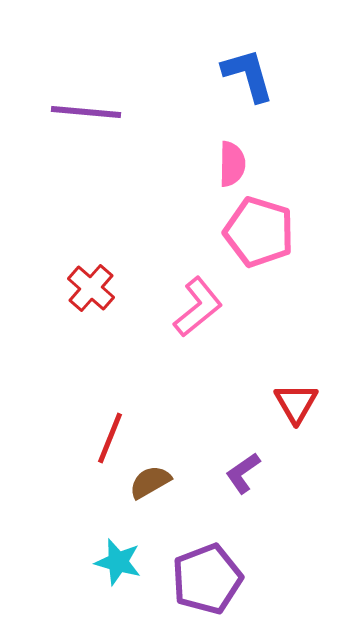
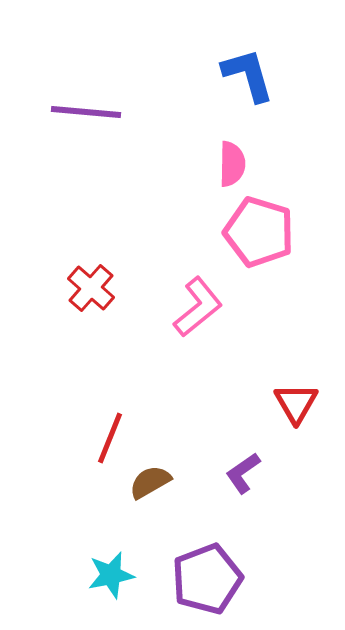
cyan star: moved 7 px left, 13 px down; rotated 27 degrees counterclockwise
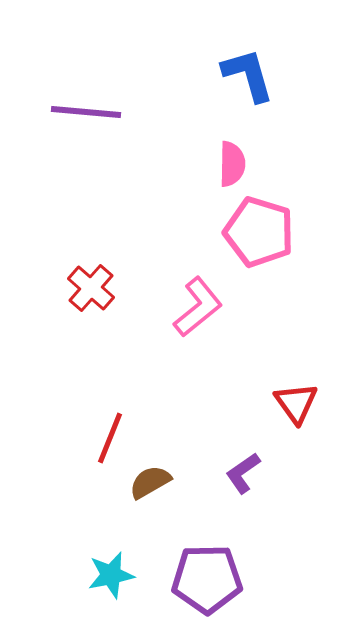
red triangle: rotated 6 degrees counterclockwise
purple pentagon: rotated 20 degrees clockwise
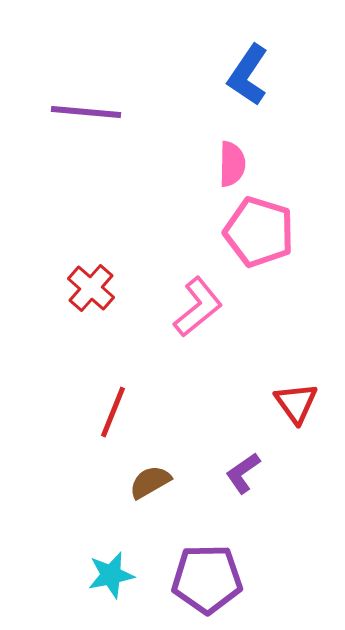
blue L-shape: rotated 130 degrees counterclockwise
red line: moved 3 px right, 26 px up
